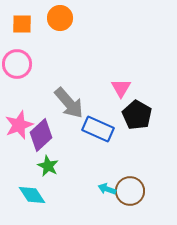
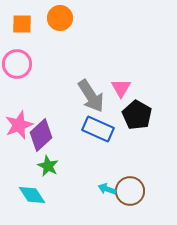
gray arrow: moved 22 px right, 7 px up; rotated 8 degrees clockwise
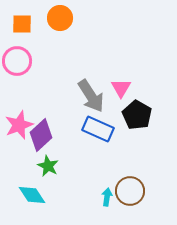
pink circle: moved 3 px up
cyan arrow: moved 8 px down; rotated 78 degrees clockwise
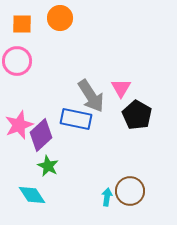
blue rectangle: moved 22 px left, 10 px up; rotated 12 degrees counterclockwise
